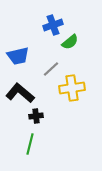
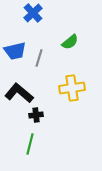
blue cross: moved 20 px left, 12 px up; rotated 24 degrees counterclockwise
blue trapezoid: moved 3 px left, 5 px up
gray line: moved 12 px left, 11 px up; rotated 30 degrees counterclockwise
black L-shape: moved 1 px left
black cross: moved 1 px up
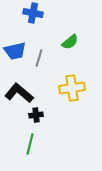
blue cross: rotated 36 degrees counterclockwise
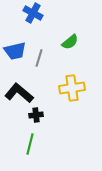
blue cross: rotated 18 degrees clockwise
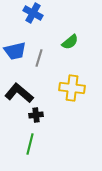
yellow cross: rotated 15 degrees clockwise
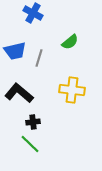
yellow cross: moved 2 px down
black cross: moved 3 px left, 7 px down
green line: rotated 60 degrees counterclockwise
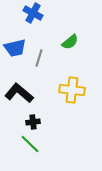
blue trapezoid: moved 3 px up
